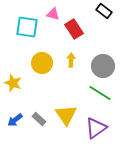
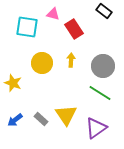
gray rectangle: moved 2 px right
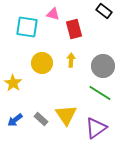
red rectangle: rotated 18 degrees clockwise
yellow star: rotated 12 degrees clockwise
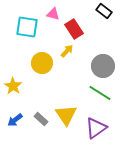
red rectangle: rotated 18 degrees counterclockwise
yellow arrow: moved 4 px left, 9 px up; rotated 40 degrees clockwise
yellow star: moved 3 px down
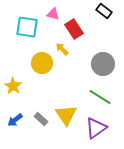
yellow arrow: moved 5 px left, 2 px up; rotated 88 degrees counterclockwise
gray circle: moved 2 px up
green line: moved 4 px down
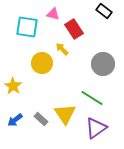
green line: moved 8 px left, 1 px down
yellow triangle: moved 1 px left, 1 px up
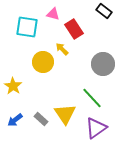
yellow circle: moved 1 px right, 1 px up
green line: rotated 15 degrees clockwise
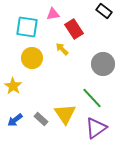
pink triangle: rotated 24 degrees counterclockwise
yellow circle: moved 11 px left, 4 px up
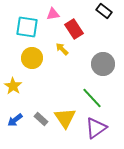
yellow triangle: moved 4 px down
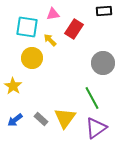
black rectangle: rotated 42 degrees counterclockwise
red rectangle: rotated 66 degrees clockwise
yellow arrow: moved 12 px left, 9 px up
gray circle: moved 1 px up
green line: rotated 15 degrees clockwise
yellow triangle: rotated 10 degrees clockwise
